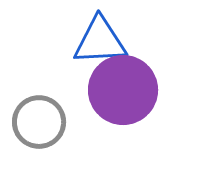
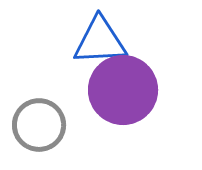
gray circle: moved 3 px down
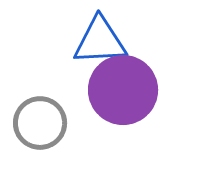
gray circle: moved 1 px right, 2 px up
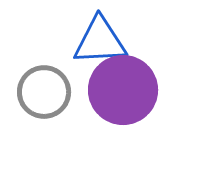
gray circle: moved 4 px right, 31 px up
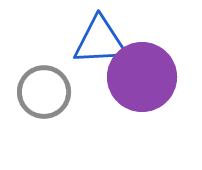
purple circle: moved 19 px right, 13 px up
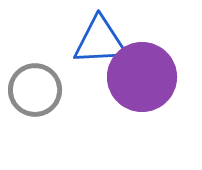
gray circle: moved 9 px left, 2 px up
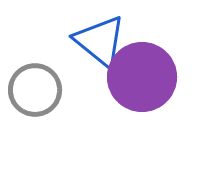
blue triangle: rotated 42 degrees clockwise
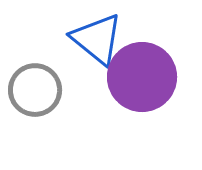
blue triangle: moved 3 px left, 2 px up
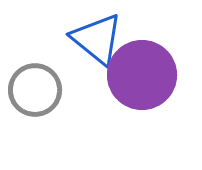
purple circle: moved 2 px up
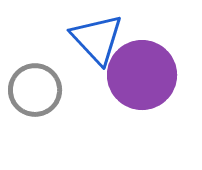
blue triangle: rotated 8 degrees clockwise
